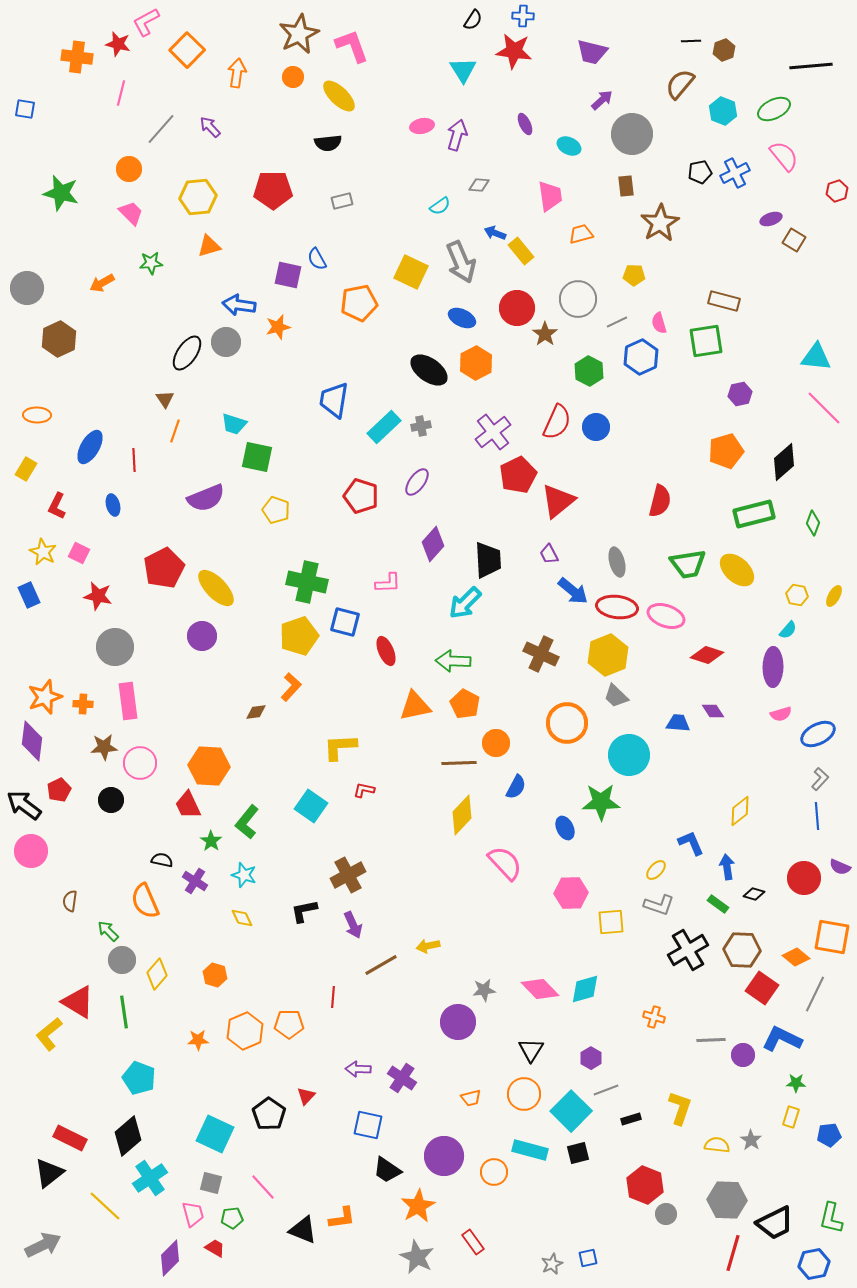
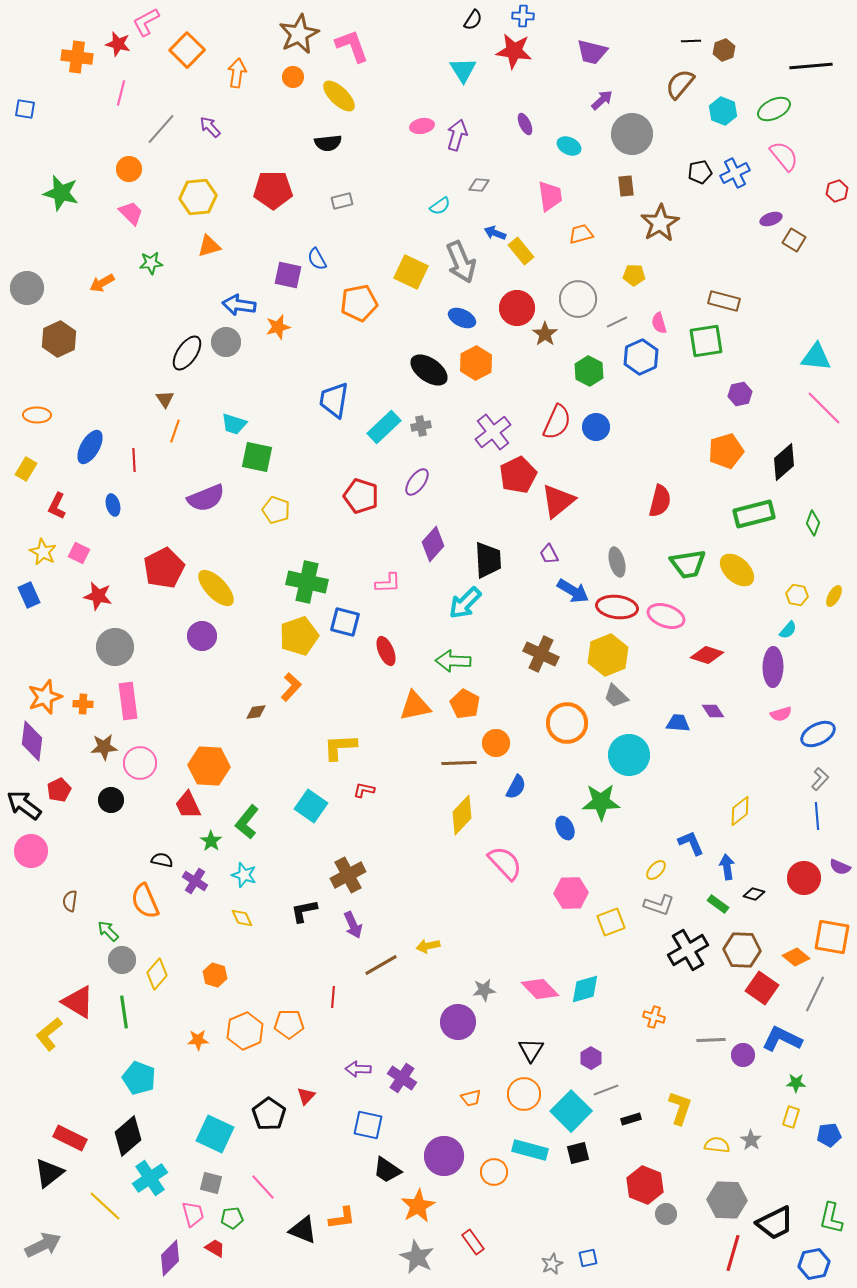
blue arrow at (573, 591): rotated 8 degrees counterclockwise
yellow square at (611, 922): rotated 16 degrees counterclockwise
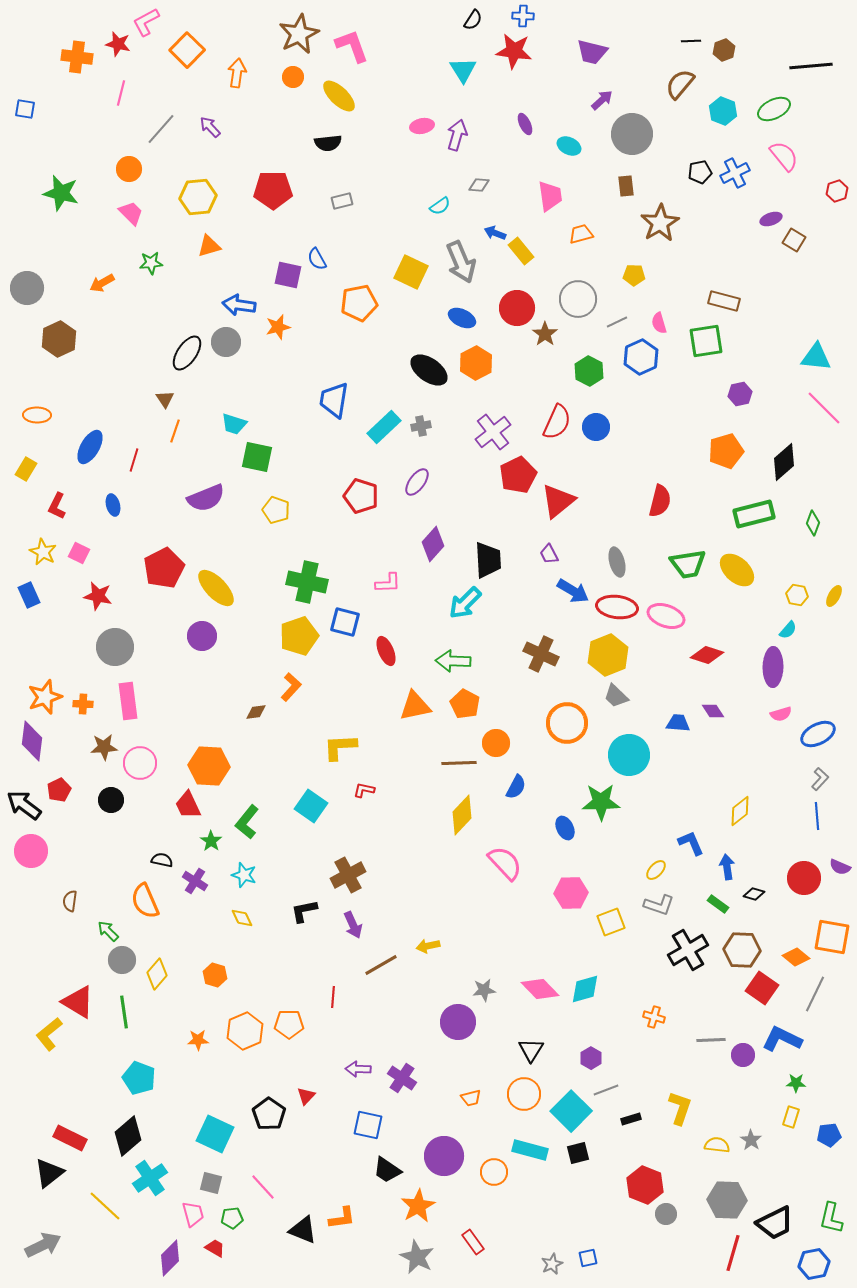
red line at (134, 460): rotated 20 degrees clockwise
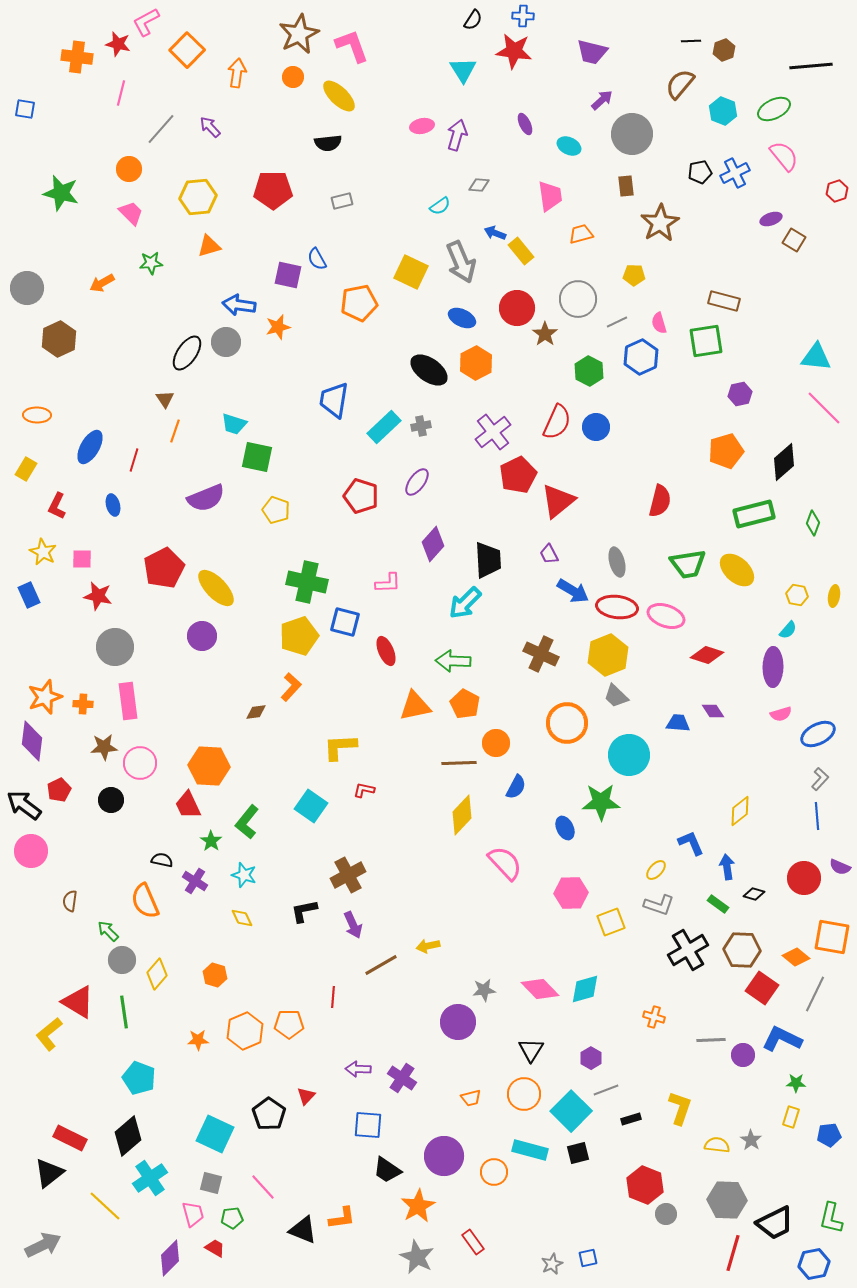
pink square at (79, 553): moved 3 px right, 6 px down; rotated 25 degrees counterclockwise
yellow ellipse at (834, 596): rotated 20 degrees counterclockwise
blue square at (368, 1125): rotated 8 degrees counterclockwise
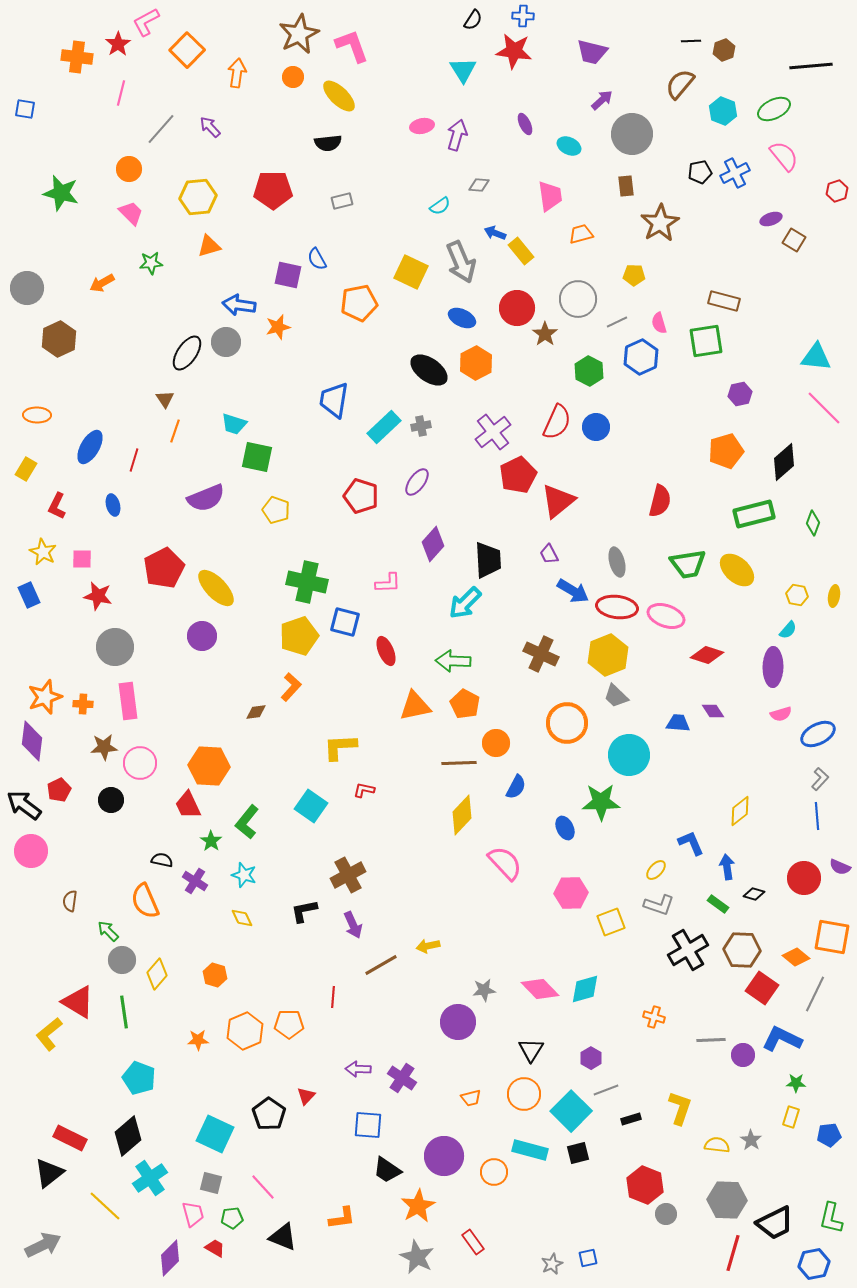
red star at (118, 44): rotated 25 degrees clockwise
black triangle at (303, 1230): moved 20 px left, 7 px down
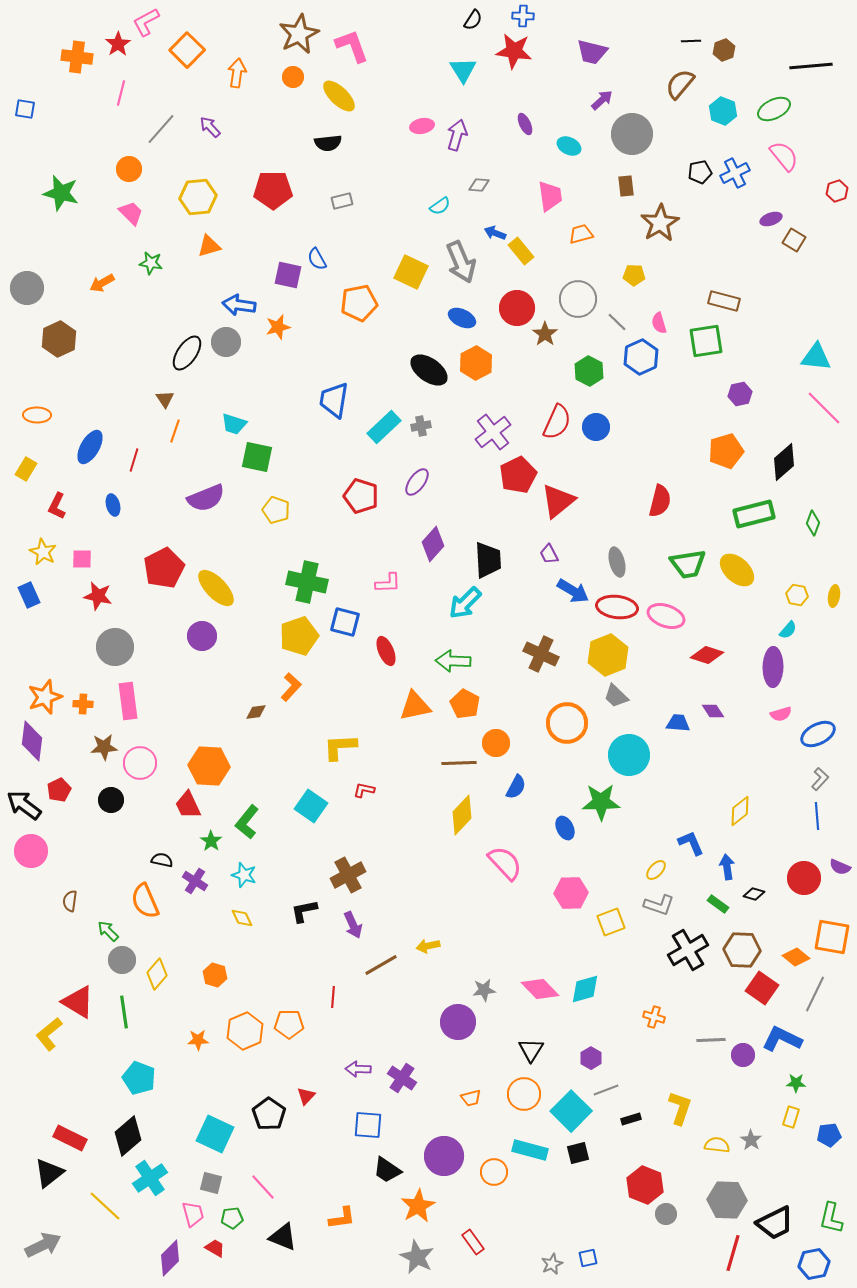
green star at (151, 263): rotated 15 degrees clockwise
gray line at (617, 322): rotated 70 degrees clockwise
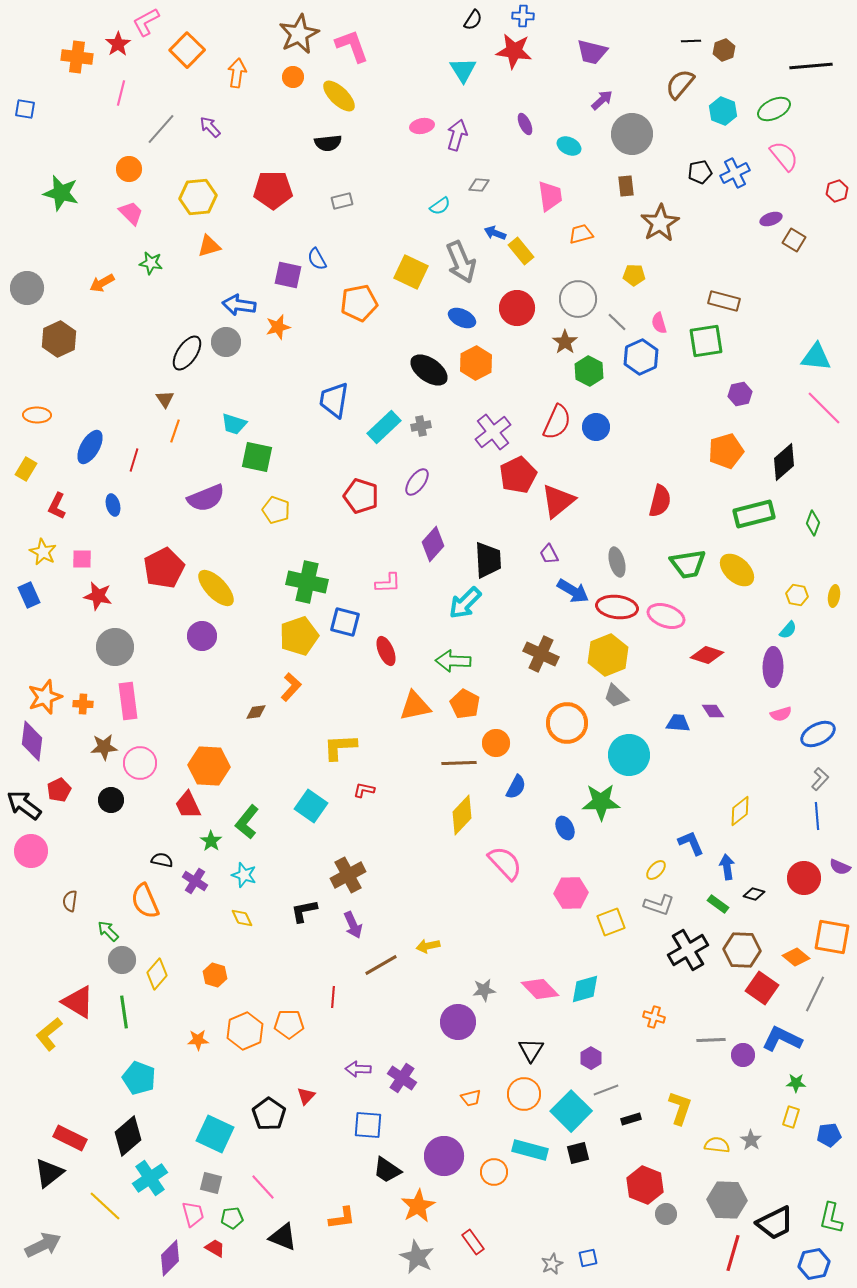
brown star at (545, 334): moved 20 px right, 8 px down
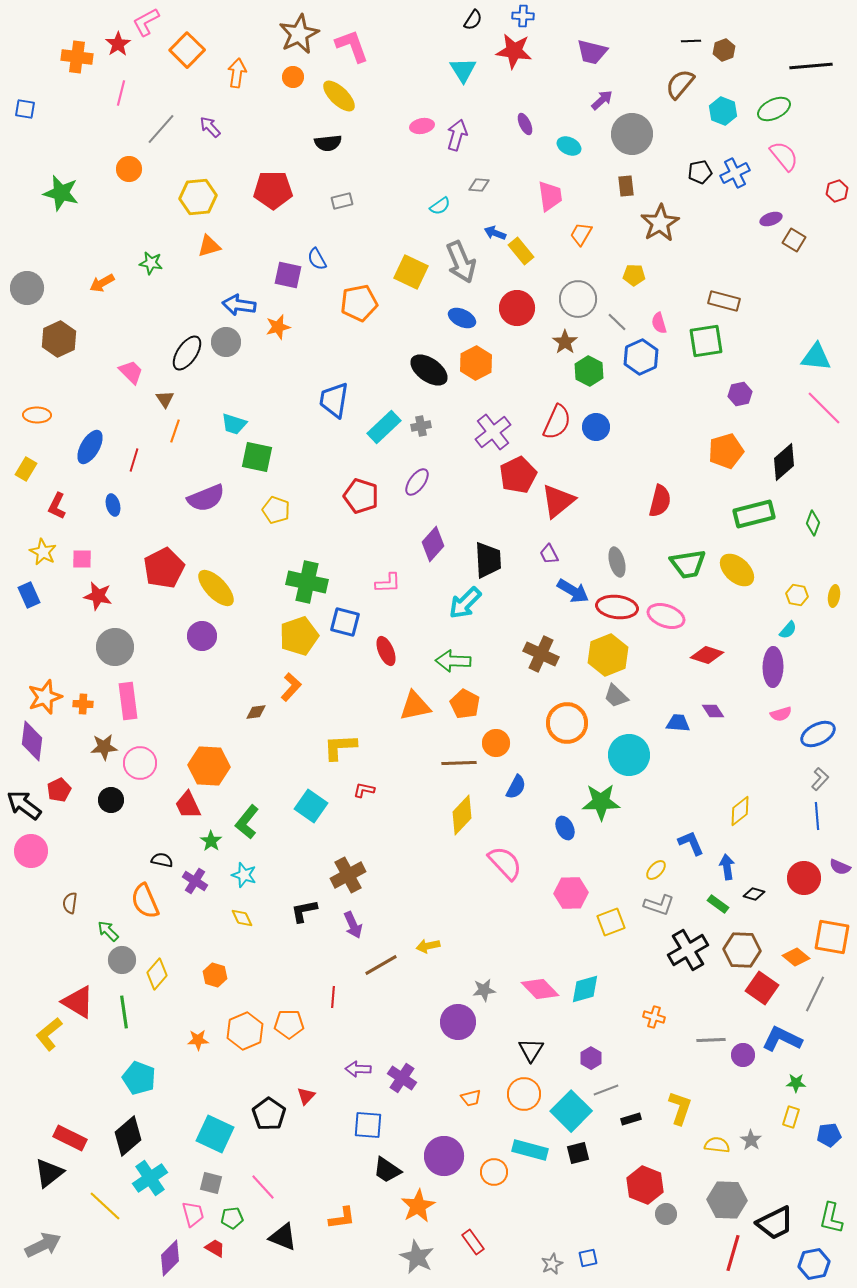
pink trapezoid at (131, 213): moved 159 px down
orange trapezoid at (581, 234): rotated 45 degrees counterclockwise
brown semicircle at (70, 901): moved 2 px down
